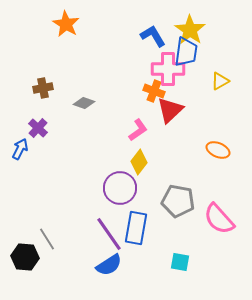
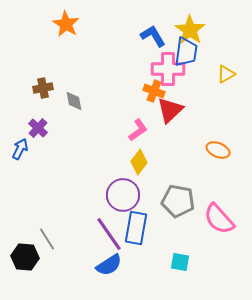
yellow triangle: moved 6 px right, 7 px up
gray diamond: moved 10 px left, 2 px up; rotated 60 degrees clockwise
purple circle: moved 3 px right, 7 px down
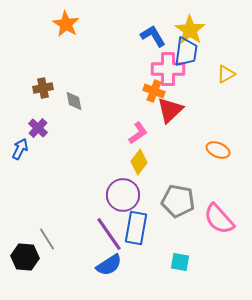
pink L-shape: moved 3 px down
